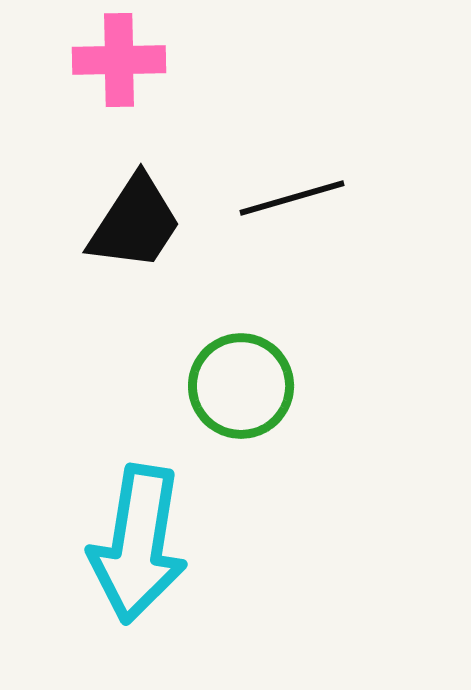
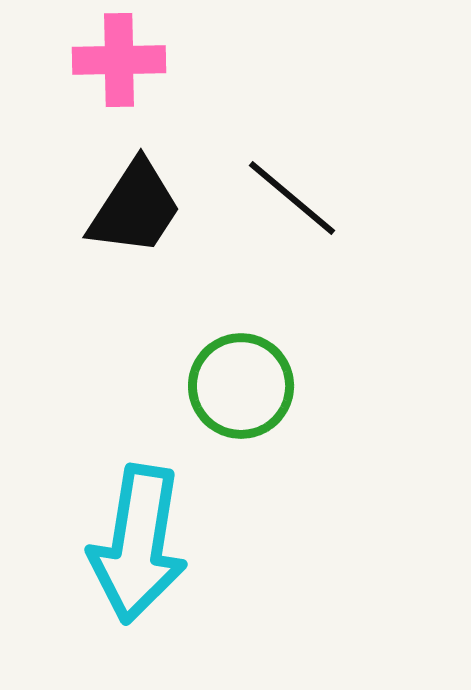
black line: rotated 56 degrees clockwise
black trapezoid: moved 15 px up
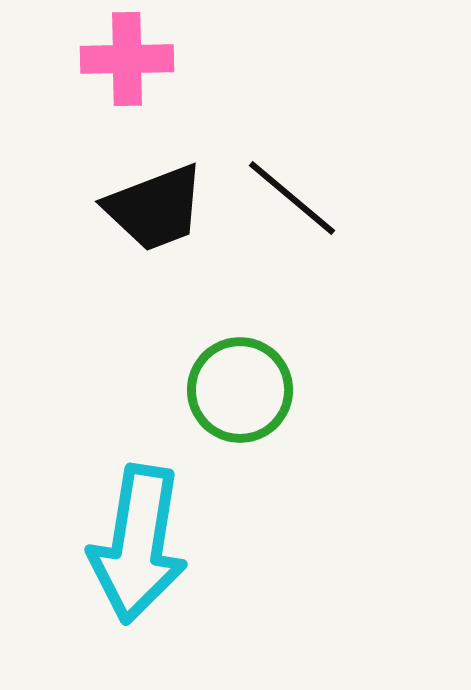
pink cross: moved 8 px right, 1 px up
black trapezoid: moved 20 px right; rotated 36 degrees clockwise
green circle: moved 1 px left, 4 px down
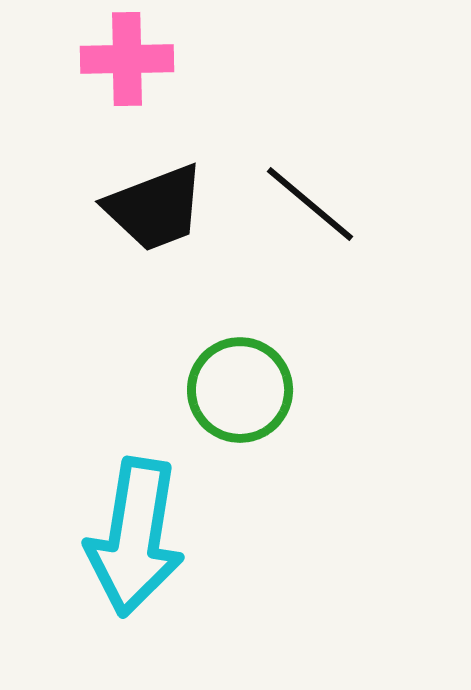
black line: moved 18 px right, 6 px down
cyan arrow: moved 3 px left, 7 px up
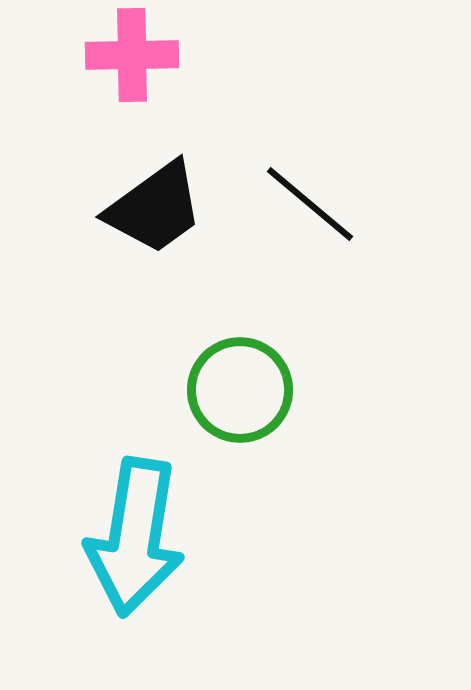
pink cross: moved 5 px right, 4 px up
black trapezoid: rotated 15 degrees counterclockwise
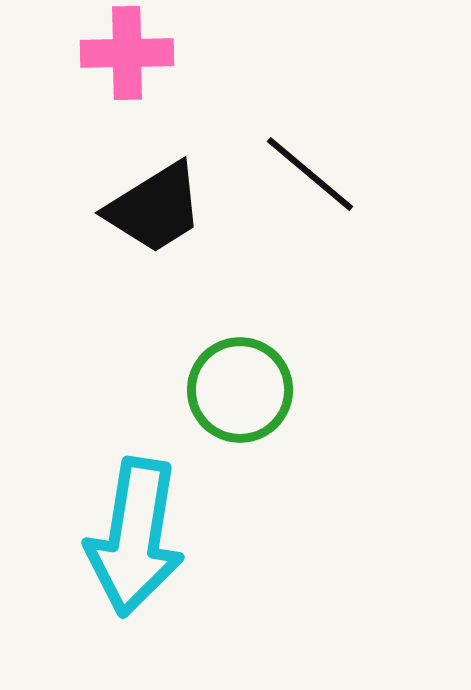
pink cross: moved 5 px left, 2 px up
black line: moved 30 px up
black trapezoid: rotated 4 degrees clockwise
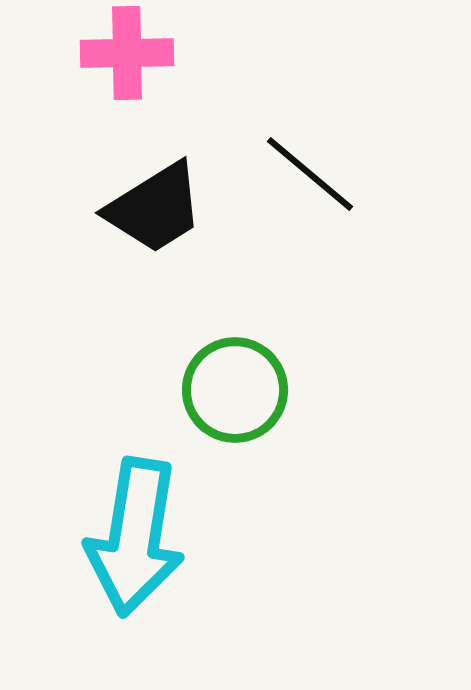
green circle: moved 5 px left
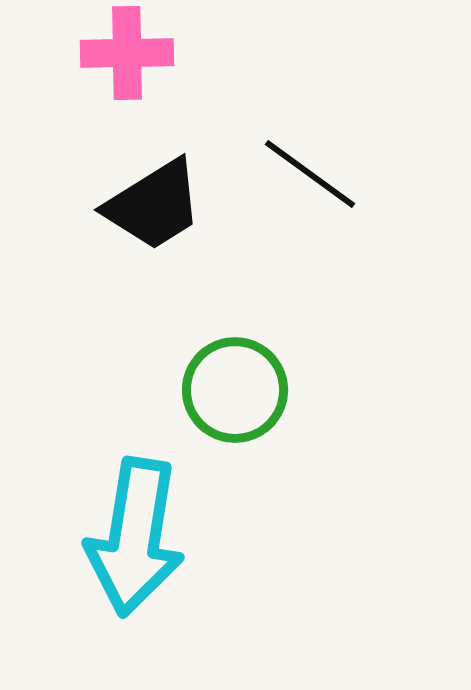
black line: rotated 4 degrees counterclockwise
black trapezoid: moved 1 px left, 3 px up
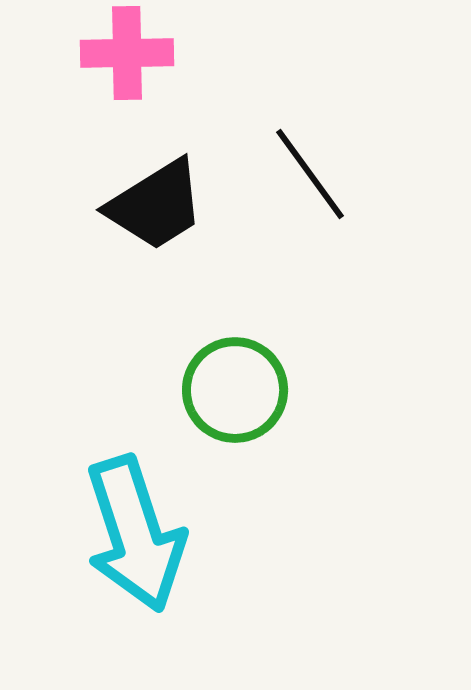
black line: rotated 18 degrees clockwise
black trapezoid: moved 2 px right
cyan arrow: moved 3 px up; rotated 27 degrees counterclockwise
